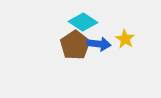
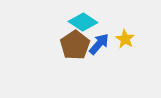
blue arrow: rotated 55 degrees counterclockwise
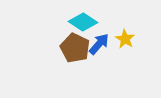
brown pentagon: moved 3 px down; rotated 12 degrees counterclockwise
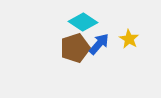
yellow star: moved 4 px right
brown pentagon: rotated 28 degrees clockwise
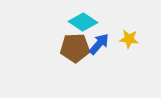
yellow star: rotated 24 degrees counterclockwise
brown pentagon: rotated 16 degrees clockwise
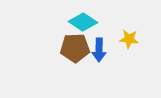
blue arrow: moved 6 px down; rotated 140 degrees clockwise
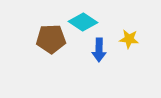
brown pentagon: moved 24 px left, 9 px up
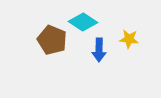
brown pentagon: moved 1 px right, 1 px down; rotated 24 degrees clockwise
